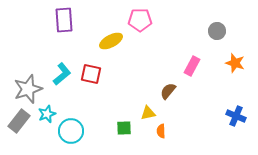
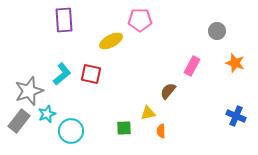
gray star: moved 1 px right, 2 px down
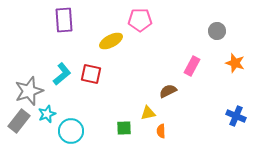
brown semicircle: rotated 24 degrees clockwise
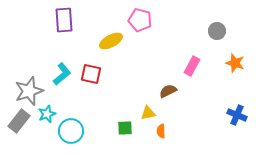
pink pentagon: rotated 15 degrees clockwise
blue cross: moved 1 px right, 1 px up
green square: moved 1 px right
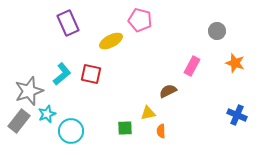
purple rectangle: moved 4 px right, 3 px down; rotated 20 degrees counterclockwise
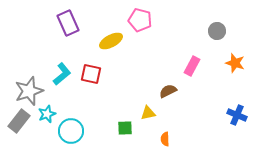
orange semicircle: moved 4 px right, 8 px down
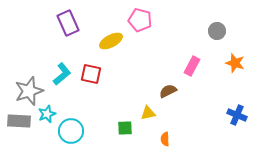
gray rectangle: rotated 55 degrees clockwise
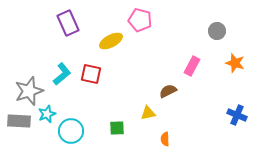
green square: moved 8 px left
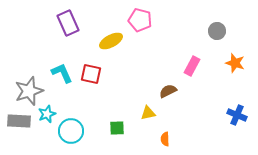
cyan L-shape: moved 1 px up; rotated 75 degrees counterclockwise
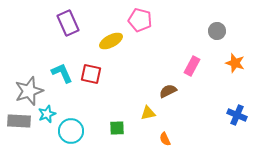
orange semicircle: rotated 24 degrees counterclockwise
